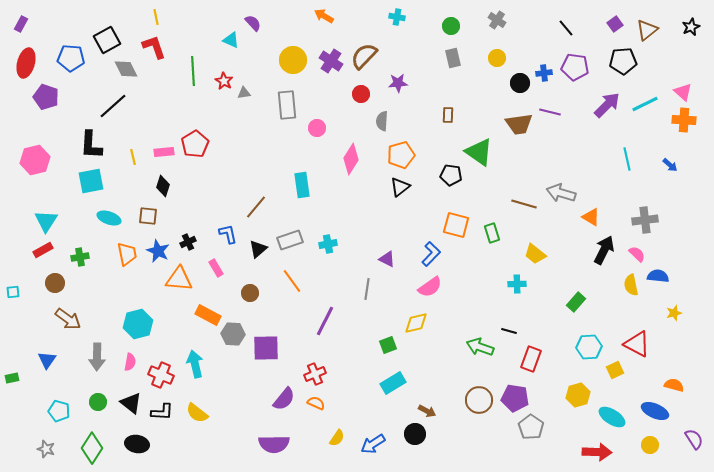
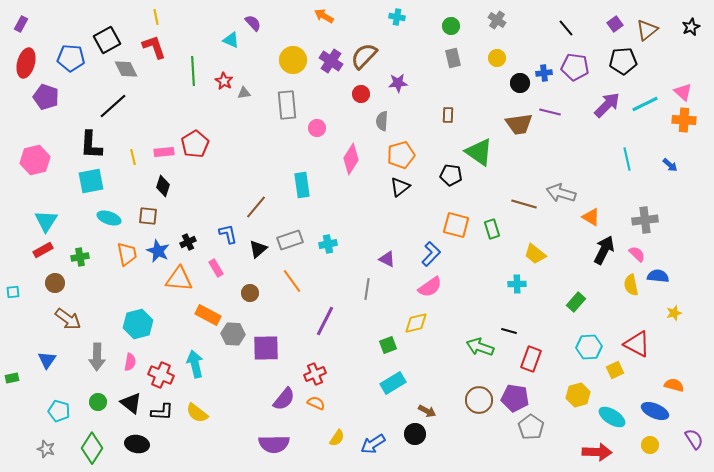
green rectangle at (492, 233): moved 4 px up
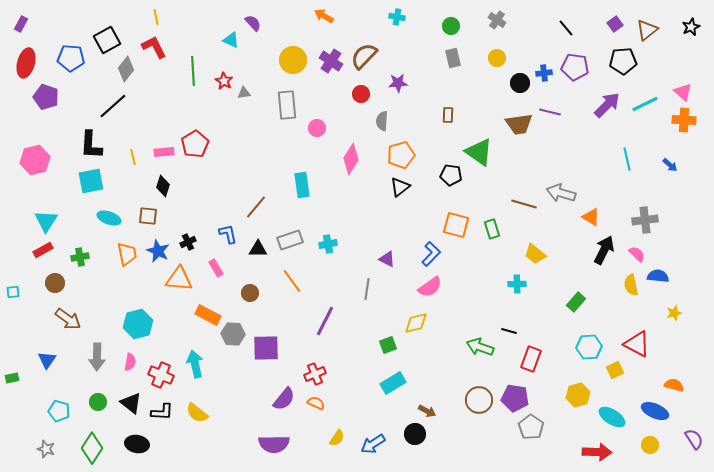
red L-shape at (154, 47): rotated 8 degrees counterclockwise
gray diamond at (126, 69): rotated 65 degrees clockwise
black triangle at (258, 249): rotated 42 degrees clockwise
